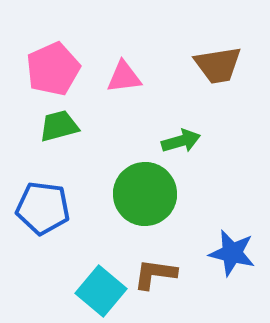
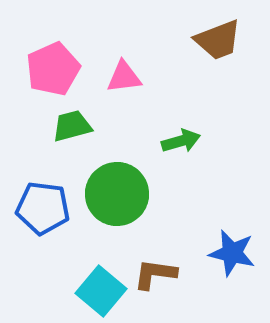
brown trapezoid: moved 25 px up; rotated 12 degrees counterclockwise
green trapezoid: moved 13 px right
green circle: moved 28 px left
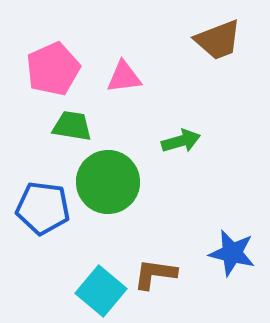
green trapezoid: rotated 24 degrees clockwise
green circle: moved 9 px left, 12 px up
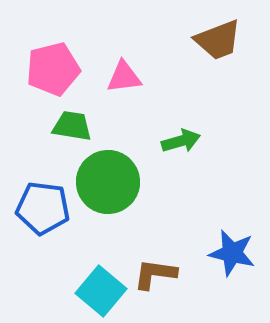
pink pentagon: rotated 10 degrees clockwise
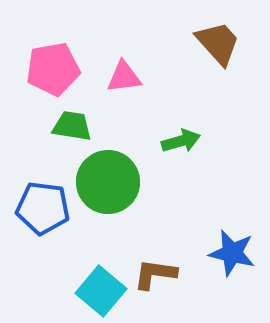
brown trapezoid: moved 3 px down; rotated 111 degrees counterclockwise
pink pentagon: rotated 4 degrees clockwise
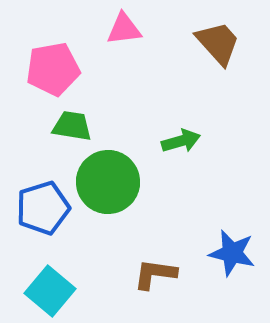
pink triangle: moved 48 px up
blue pentagon: rotated 24 degrees counterclockwise
cyan square: moved 51 px left
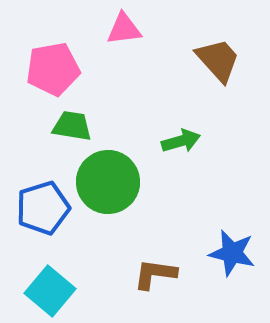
brown trapezoid: moved 17 px down
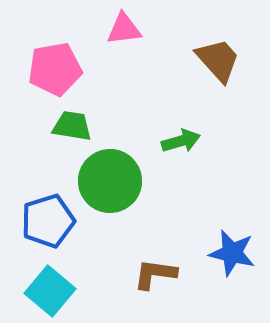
pink pentagon: moved 2 px right
green circle: moved 2 px right, 1 px up
blue pentagon: moved 5 px right, 13 px down
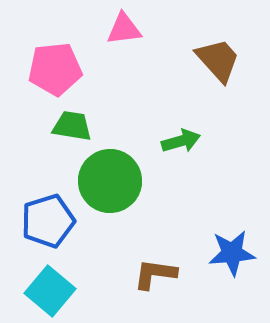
pink pentagon: rotated 4 degrees clockwise
blue star: rotated 18 degrees counterclockwise
